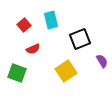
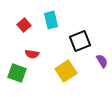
black square: moved 2 px down
red semicircle: moved 1 px left, 5 px down; rotated 32 degrees clockwise
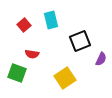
purple semicircle: moved 1 px left, 2 px up; rotated 56 degrees clockwise
yellow square: moved 1 px left, 7 px down
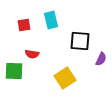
red square: rotated 32 degrees clockwise
black square: rotated 25 degrees clockwise
green square: moved 3 px left, 2 px up; rotated 18 degrees counterclockwise
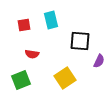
purple semicircle: moved 2 px left, 2 px down
green square: moved 7 px right, 9 px down; rotated 24 degrees counterclockwise
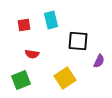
black square: moved 2 px left
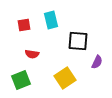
purple semicircle: moved 2 px left, 1 px down
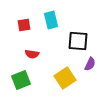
purple semicircle: moved 7 px left, 2 px down
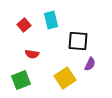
red square: rotated 32 degrees counterclockwise
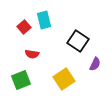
cyan rectangle: moved 7 px left
red square: moved 2 px down
black square: rotated 30 degrees clockwise
purple semicircle: moved 5 px right
yellow square: moved 1 px left, 1 px down
